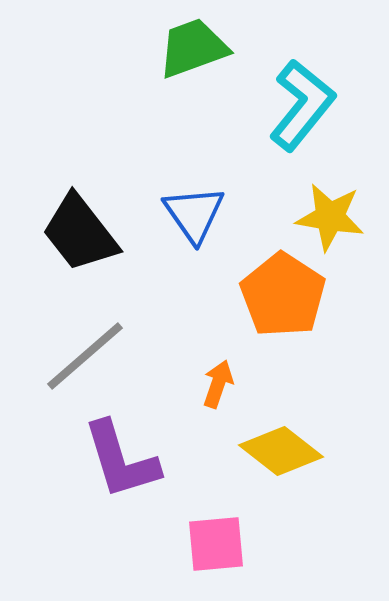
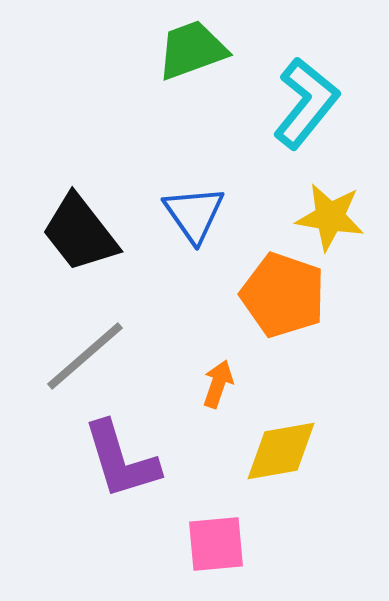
green trapezoid: moved 1 px left, 2 px down
cyan L-shape: moved 4 px right, 2 px up
orange pentagon: rotated 14 degrees counterclockwise
yellow diamond: rotated 48 degrees counterclockwise
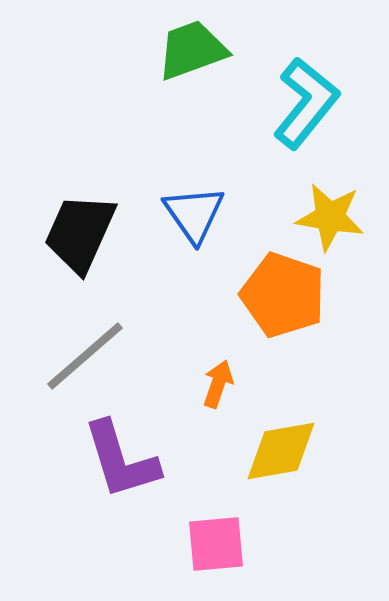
black trapezoid: rotated 62 degrees clockwise
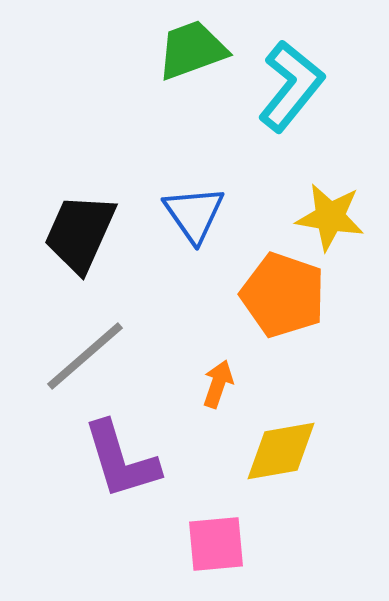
cyan L-shape: moved 15 px left, 17 px up
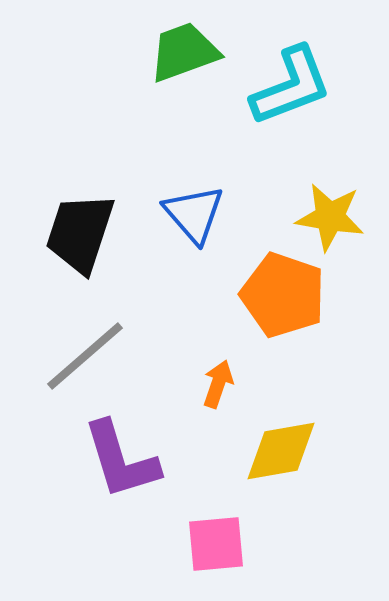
green trapezoid: moved 8 px left, 2 px down
cyan L-shape: rotated 30 degrees clockwise
blue triangle: rotated 6 degrees counterclockwise
black trapezoid: rotated 6 degrees counterclockwise
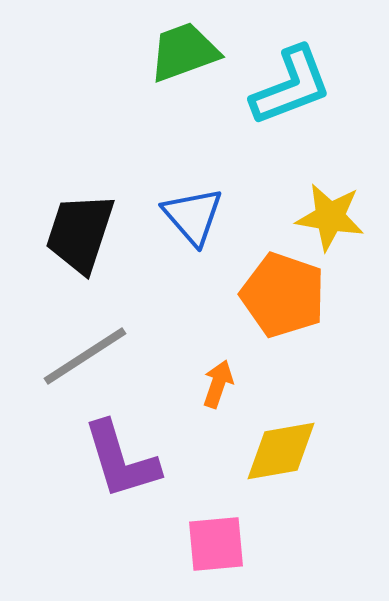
blue triangle: moved 1 px left, 2 px down
gray line: rotated 8 degrees clockwise
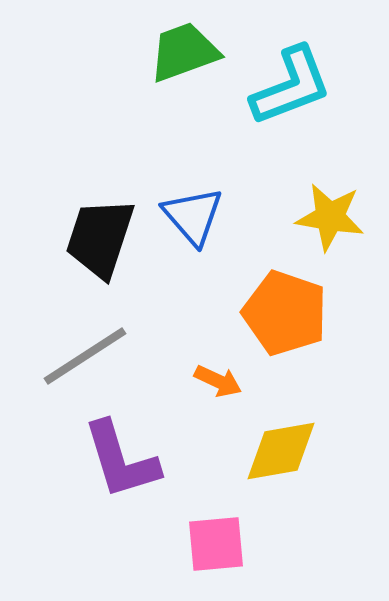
black trapezoid: moved 20 px right, 5 px down
orange pentagon: moved 2 px right, 18 px down
orange arrow: moved 3 px up; rotated 96 degrees clockwise
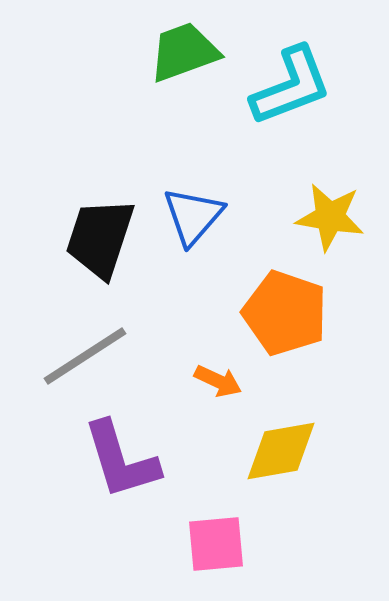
blue triangle: rotated 22 degrees clockwise
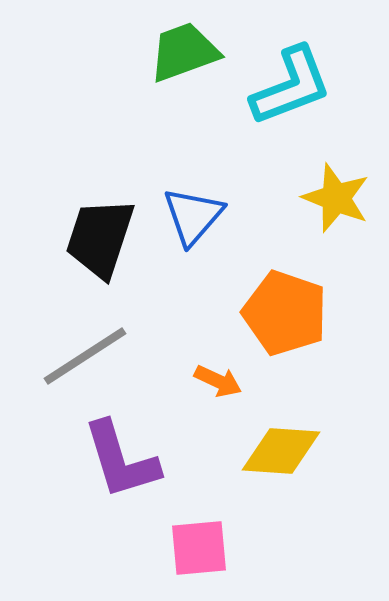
yellow star: moved 6 px right, 19 px up; rotated 12 degrees clockwise
yellow diamond: rotated 14 degrees clockwise
pink square: moved 17 px left, 4 px down
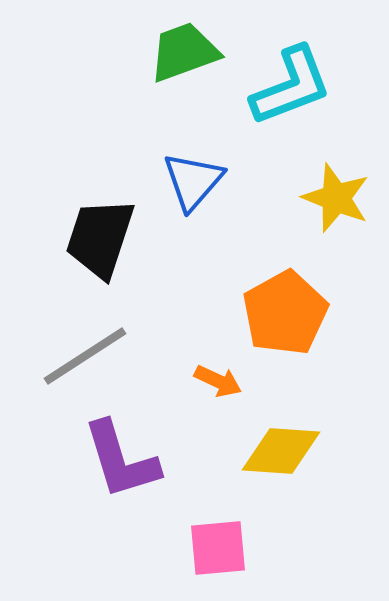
blue triangle: moved 35 px up
orange pentagon: rotated 24 degrees clockwise
pink square: moved 19 px right
